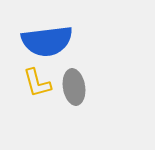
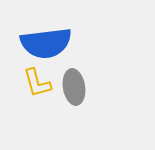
blue semicircle: moved 1 px left, 2 px down
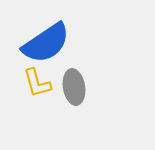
blue semicircle: rotated 27 degrees counterclockwise
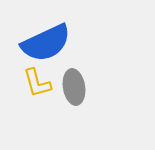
blue semicircle: rotated 9 degrees clockwise
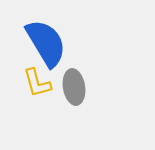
blue semicircle: rotated 96 degrees counterclockwise
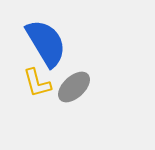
gray ellipse: rotated 56 degrees clockwise
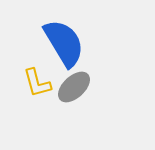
blue semicircle: moved 18 px right
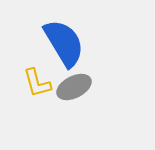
gray ellipse: rotated 16 degrees clockwise
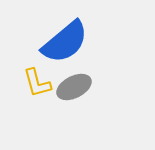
blue semicircle: moved 1 px right, 1 px up; rotated 81 degrees clockwise
